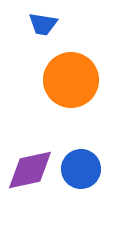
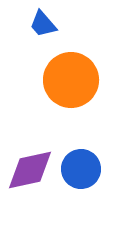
blue trapezoid: rotated 40 degrees clockwise
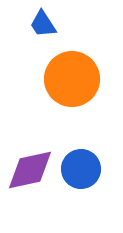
blue trapezoid: rotated 8 degrees clockwise
orange circle: moved 1 px right, 1 px up
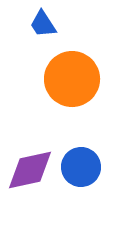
blue circle: moved 2 px up
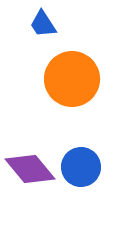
purple diamond: moved 1 px up; rotated 63 degrees clockwise
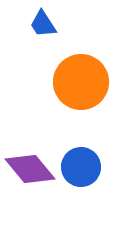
orange circle: moved 9 px right, 3 px down
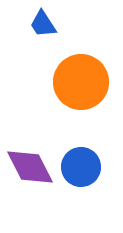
purple diamond: moved 2 px up; rotated 12 degrees clockwise
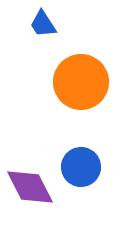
purple diamond: moved 20 px down
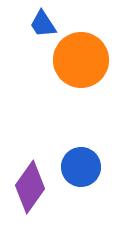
orange circle: moved 22 px up
purple diamond: rotated 63 degrees clockwise
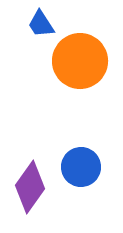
blue trapezoid: moved 2 px left
orange circle: moved 1 px left, 1 px down
